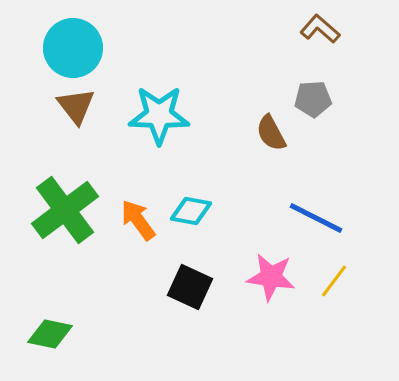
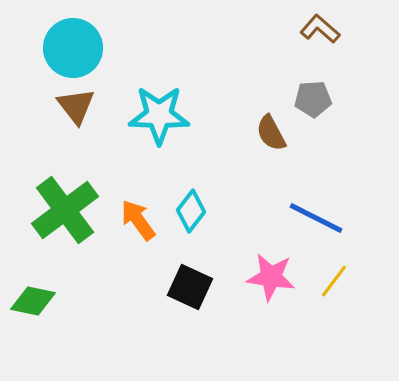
cyan diamond: rotated 63 degrees counterclockwise
green diamond: moved 17 px left, 33 px up
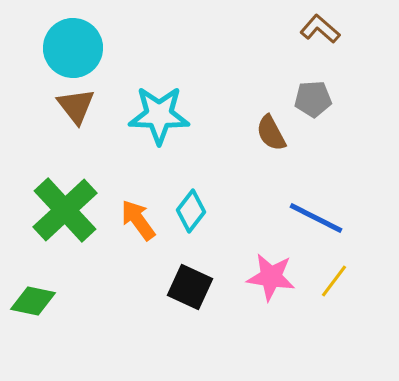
green cross: rotated 6 degrees counterclockwise
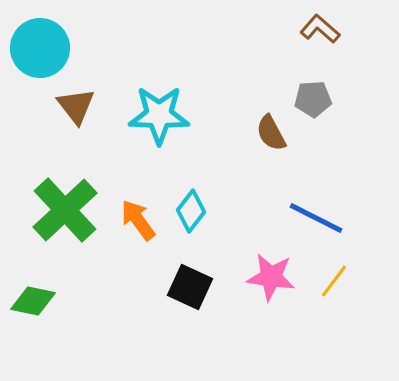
cyan circle: moved 33 px left
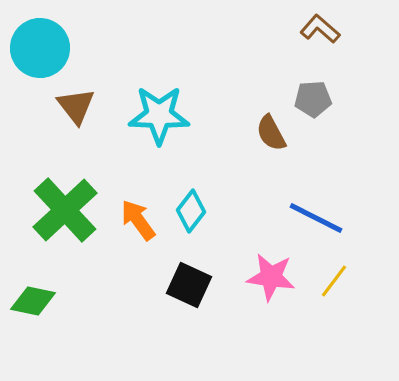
black square: moved 1 px left, 2 px up
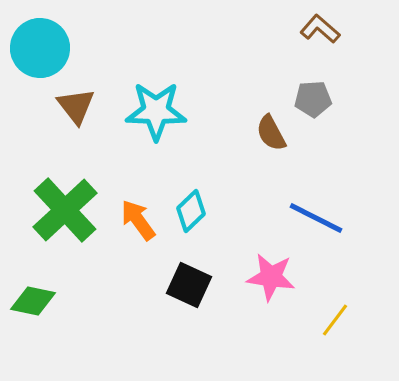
cyan star: moved 3 px left, 4 px up
cyan diamond: rotated 9 degrees clockwise
yellow line: moved 1 px right, 39 px down
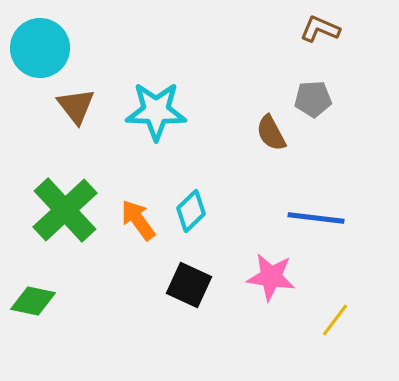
brown L-shape: rotated 18 degrees counterclockwise
blue line: rotated 20 degrees counterclockwise
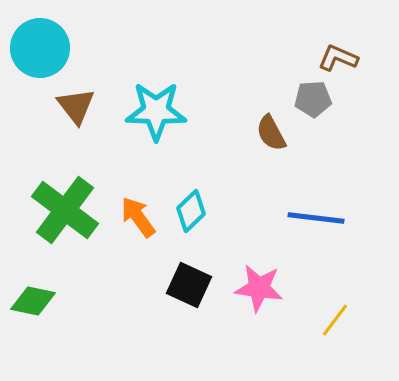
brown L-shape: moved 18 px right, 29 px down
green cross: rotated 10 degrees counterclockwise
orange arrow: moved 3 px up
pink star: moved 12 px left, 11 px down
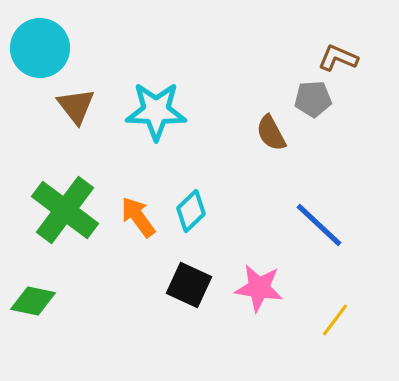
blue line: moved 3 px right, 7 px down; rotated 36 degrees clockwise
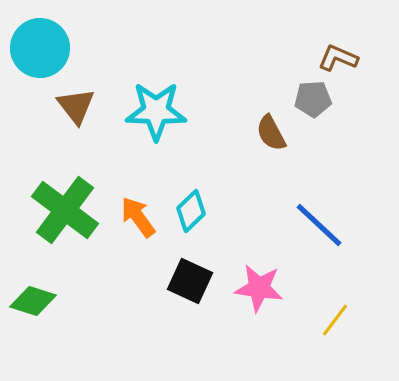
black square: moved 1 px right, 4 px up
green diamond: rotated 6 degrees clockwise
